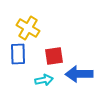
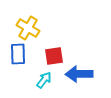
cyan arrow: rotated 42 degrees counterclockwise
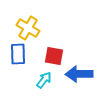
red square: rotated 18 degrees clockwise
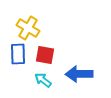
red square: moved 9 px left, 1 px up
cyan arrow: moved 1 px left; rotated 90 degrees counterclockwise
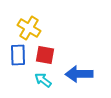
yellow cross: moved 1 px right
blue rectangle: moved 1 px down
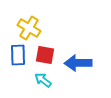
blue arrow: moved 1 px left, 11 px up
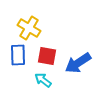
red square: moved 2 px right, 1 px down
blue arrow: rotated 32 degrees counterclockwise
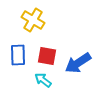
yellow cross: moved 4 px right, 8 px up
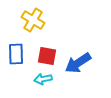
blue rectangle: moved 2 px left, 1 px up
cyan arrow: moved 1 px up; rotated 48 degrees counterclockwise
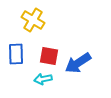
red square: moved 2 px right
